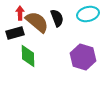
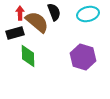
black semicircle: moved 3 px left, 6 px up
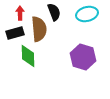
cyan ellipse: moved 1 px left
brown semicircle: moved 2 px right, 7 px down; rotated 45 degrees clockwise
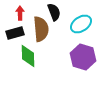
cyan ellipse: moved 6 px left, 10 px down; rotated 20 degrees counterclockwise
brown semicircle: moved 2 px right
